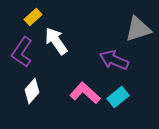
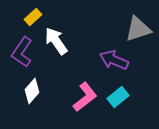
pink L-shape: moved 4 px down; rotated 100 degrees clockwise
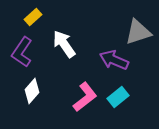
gray triangle: moved 3 px down
white arrow: moved 8 px right, 3 px down
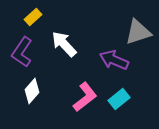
white arrow: rotated 8 degrees counterclockwise
cyan rectangle: moved 1 px right, 2 px down
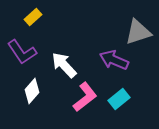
white arrow: moved 21 px down
purple L-shape: rotated 68 degrees counterclockwise
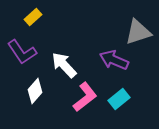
white diamond: moved 3 px right
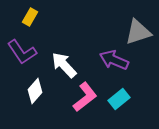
yellow rectangle: moved 3 px left; rotated 18 degrees counterclockwise
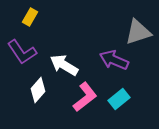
white arrow: rotated 16 degrees counterclockwise
white diamond: moved 3 px right, 1 px up
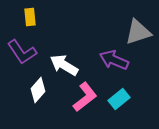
yellow rectangle: rotated 36 degrees counterclockwise
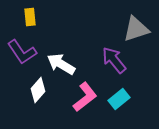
gray triangle: moved 2 px left, 3 px up
purple arrow: rotated 28 degrees clockwise
white arrow: moved 3 px left, 1 px up
